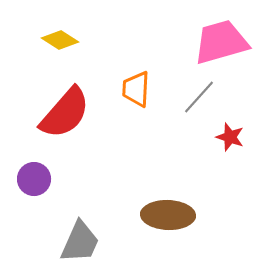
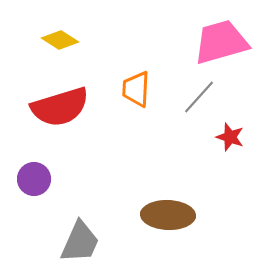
red semicircle: moved 5 px left, 6 px up; rotated 32 degrees clockwise
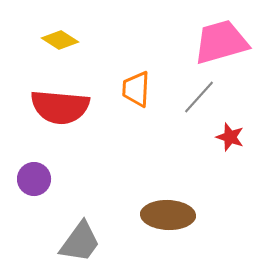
red semicircle: rotated 22 degrees clockwise
gray trapezoid: rotated 12 degrees clockwise
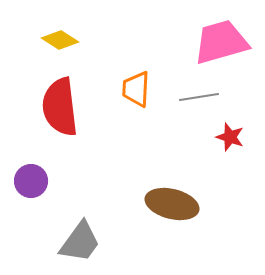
gray line: rotated 39 degrees clockwise
red semicircle: rotated 78 degrees clockwise
purple circle: moved 3 px left, 2 px down
brown ellipse: moved 4 px right, 11 px up; rotated 12 degrees clockwise
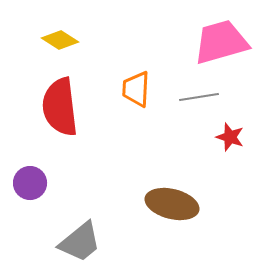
purple circle: moved 1 px left, 2 px down
gray trapezoid: rotated 15 degrees clockwise
